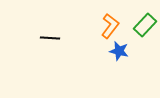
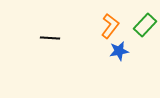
blue star: rotated 24 degrees counterclockwise
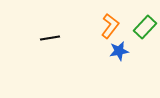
green rectangle: moved 2 px down
black line: rotated 12 degrees counterclockwise
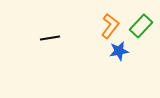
green rectangle: moved 4 px left, 1 px up
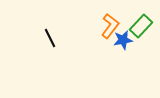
black line: rotated 72 degrees clockwise
blue star: moved 4 px right, 11 px up
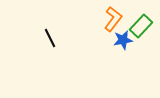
orange L-shape: moved 3 px right, 7 px up
